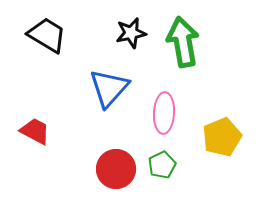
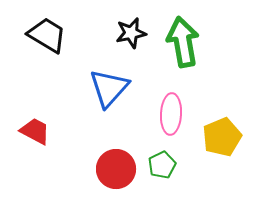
pink ellipse: moved 7 px right, 1 px down
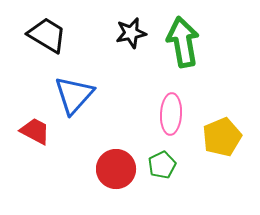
blue triangle: moved 35 px left, 7 px down
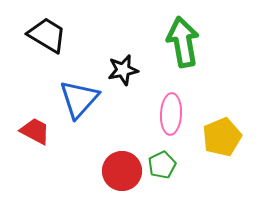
black star: moved 8 px left, 37 px down
blue triangle: moved 5 px right, 4 px down
red circle: moved 6 px right, 2 px down
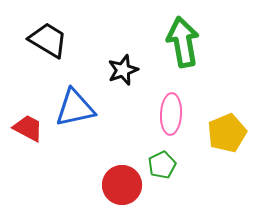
black trapezoid: moved 1 px right, 5 px down
black star: rotated 8 degrees counterclockwise
blue triangle: moved 4 px left, 9 px down; rotated 36 degrees clockwise
red trapezoid: moved 7 px left, 3 px up
yellow pentagon: moved 5 px right, 4 px up
red circle: moved 14 px down
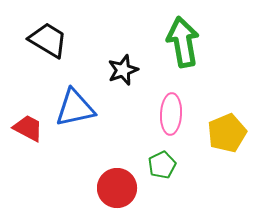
red circle: moved 5 px left, 3 px down
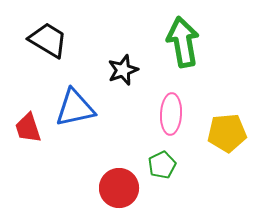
red trapezoid: rotated 136 degrees counterclockwise
yellow pentagon: rotated 18 degrees clockwise
red circle: moved 2 px right
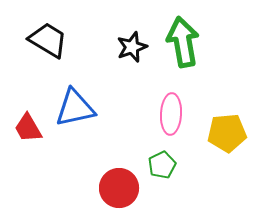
black star: moved 9 px right, 23 px up
red trapezoid: rotated 12 degrees counterclockwise
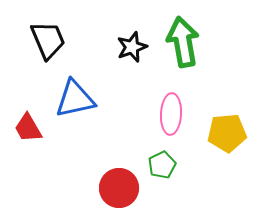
black trapezoid: rotated 36 degrees clockwise
blue triangle: moved 9 px up
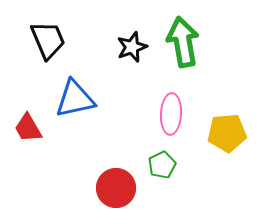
red circle: moved 3 px left
